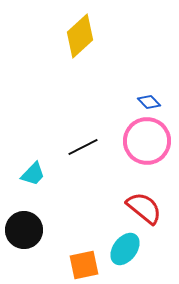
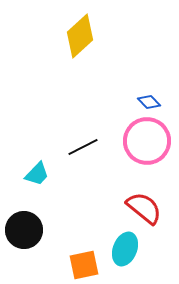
cyan trapezoid: moved 4 px right
cyan ellipse: rotated 16 degrees counterclockwise
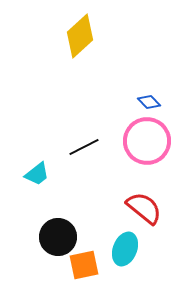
black line: moved 1 px right
cyan trapezoid: rotated 8 degrees clockwise
black circle: moved 34 px right, 7 px down
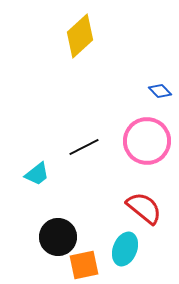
blue diamond: moved 11 px right, 11 px up
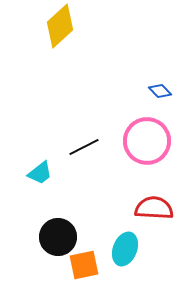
yellow diamond: moved 20 px left, 10 px up
cyan trapezoid: moved 3 px right, 1 px up
red semicircle: moved 10 px right; rotated 36 degrees counterclockwise
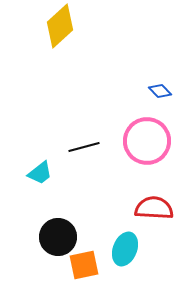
black line: rotated 12 degrees clockwise
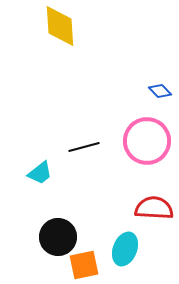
yellow diamond: rotated 51 degrees counterclockwise
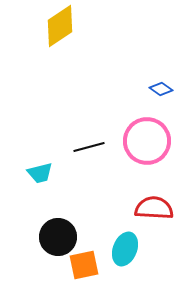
yellow diamond: rotated 60 degrees clockwise
blue diamond: moved 1 px right, 2 px up; rotated 10 degrees counterclockwise
black line: moved 5 px right
cyan trapezoid: rotated 24 degrees clockwise
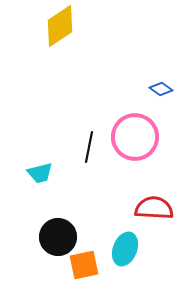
pink circle: moved 12 px left, 4 px up
black line: rotated 64 degrees counterclockwise
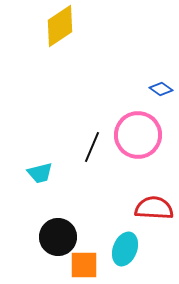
pink circle: moved 3 px right, 2 px up
black line: moved 3 px right; rotated 12 degrees clockwise
orange square: rotated 12 degrees clockwise
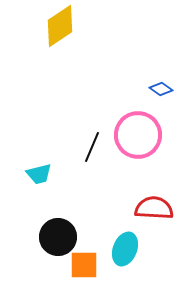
cyan trapezoid: moved 1 px left, 1 px down
